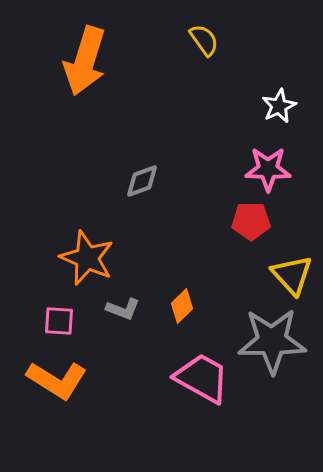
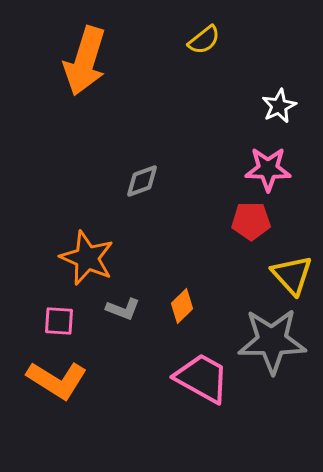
yellow semicircle: rotated 88 degrees clockwise
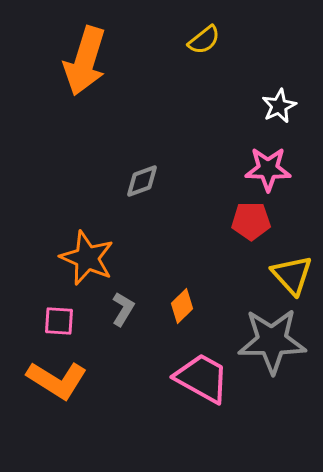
gray L-shape: rotated 80 degrees counterclockwise
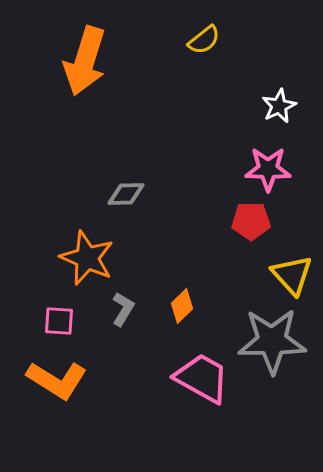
gray diamond: moved 16 px left, 13 px down; rotated 18 degrees clockwise
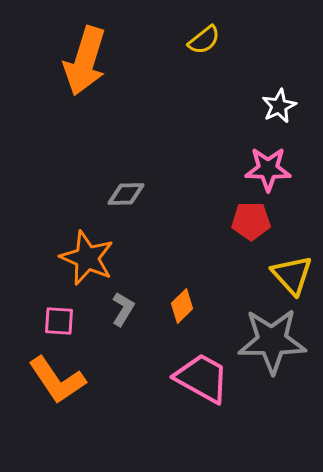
orange L-shape: rotated 24 degrees clockwise
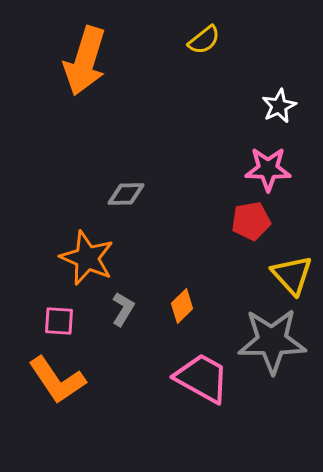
red pentagon: rotated 9 degrees counterclockwise
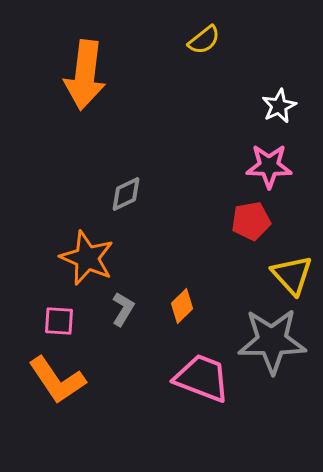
orange arrow: moved 14 px down; rotated 10 degrees counterclockwise
pink star: moved 1 px right, 3 px up
gray diamond: rotated 24 degrees counterclockwise
pink trapezoid: rotated 8 degrees counterclockwise
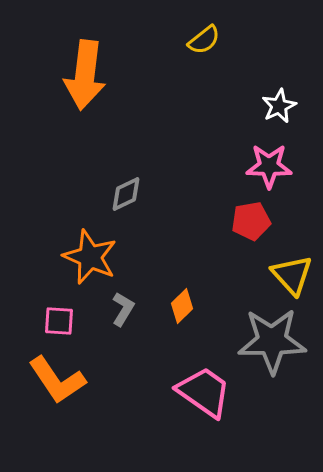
orange star: moved 3 px right, 1 px up
pink trapezoid: moved 2 px right, 14 px down; rotated 14 degrees clockwise
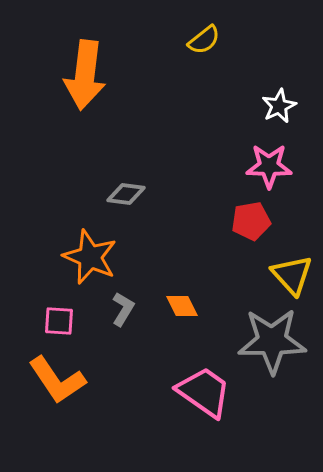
gray diamond: rotated 33 degrees clockwise
orange diamond: rotated 72 degrees counterclockwise
